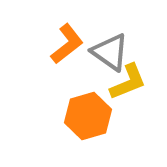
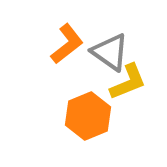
orange hexagon: rotated 6 degrees counterclockwise
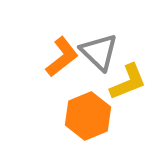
orange L-shape: moved 5 px left, 13 px down
gray triangle: moved 11 px left; rotated 9 degrees clockwise
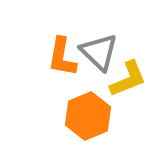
orange L-shape: rotated 138 degrees clockwise
yellow L-shape: moved 3 px up
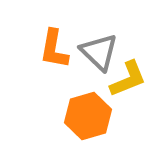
orange L-shape: moved 8 px left, 8 px up
orange hexagon: rotated 6 degrees clockwise
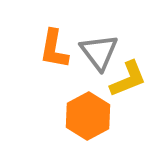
gray triangle: rotated 9 degrees clockwise
orange hexagon: rotated 12 degrees counterclockwise
